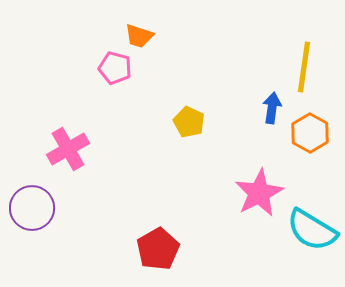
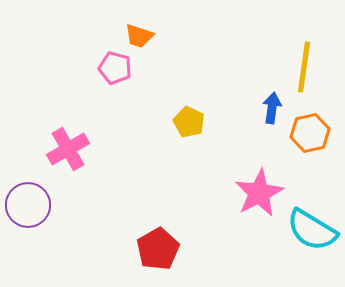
orange hexagon: rotated 18 degrees clockwise
purple circle: moved 4 px left, 3 px up
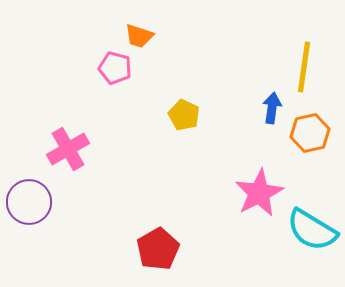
yellow pentagon: moved 5 px left, 7 px up
purple circle: moved 1 px right, 3 px up
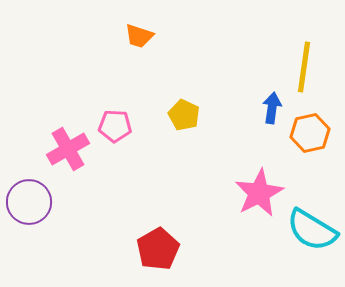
pink pentagon: moved 58 px down; rotated 12 degrees counterclockwise
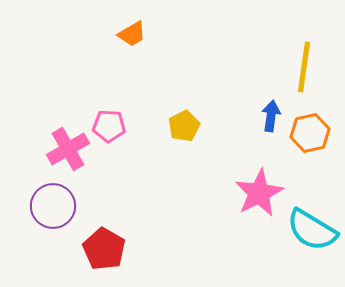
orange trapezoid: moved 7 px left, 2 px up; rotated 48 degrees counterclockwise
blue arrow: moved 1 px left, 8 px down
yellow pentagon: moved 11 px down; rotated 20 degrees clockwise
pink pentagon: moved 6 px left
purple circle: moved 24 px right, 4 px down
red pentagon: moved 54 px left; rotated 12 degrees counterclockwise
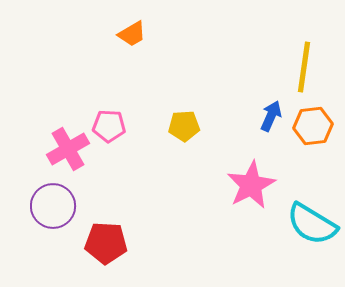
blue arrow: rotated 16 degrees clockwise
yellow pentagon: rotated 24 degrees clockwise
orange hexagon: moved 3 px right, 7 px up; rotated 6 degrees clockwise
pink star: moved 8 px left, 8 px up
cyan semicircle: moved 6 px up
red pentagon: moved 2 px right, 6 px up; rotated 27 degrees counterclockwise
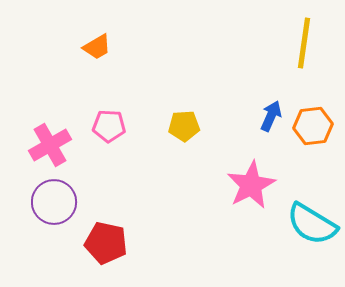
orange trapezoid: moved 35 px left, 13 px down
yellow line: moved 24 px up
pink cross: moved 18 px left, 4 px up
purple circle: moved 1 px right, 4 px up
red pentagon: rotated 9 degrees clockwise
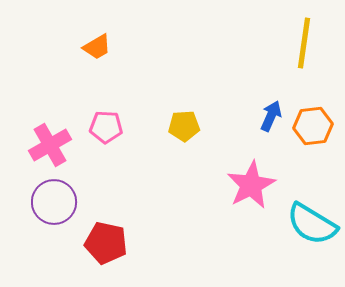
pink pentagon: moved 3 px left, 1 px down
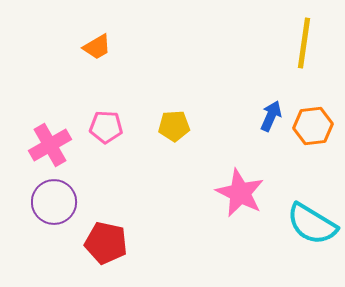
yellow pentagon: moved 10 px left
pink star: moved 11 px left, 8 px down; rotated 18 degrees counterclockwise
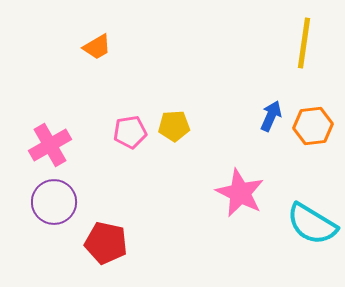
pink pentagon: moved 24 px right, 5 px down; rotated 12 degrees counterclockwise
